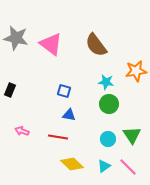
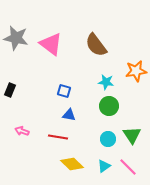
green circle: moved 2 px down
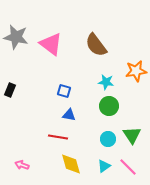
gray star: moved 1 px up
pink arrow: moved 34 px down
yellow diamond: moved 1 px left; rotated 30 degrees clockwise
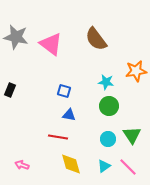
brown semicircle: moved 6 px up
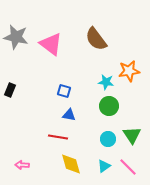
orange star: moved 7 px left
pink arrow: rotated 16 degrees counterclockwise
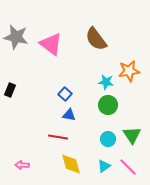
blue square: moved 1 px right, 3 px down; rotated 24 degrees clockwise
green circle: moved 1 px left, 1 px up
